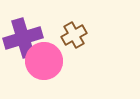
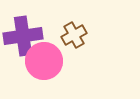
purple cross: moved 2 px up; rotated 9 degrees clockwise
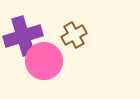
purple cross: rotated 9 degrees counterclockwise
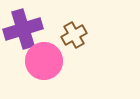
purple cross: moved 7 px up
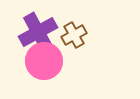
purple cross: moved 15 px right, 3 px down; rotated 12 degrees counterclockwise
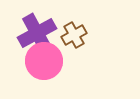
purple cross: moved 1 px left, 1 px down
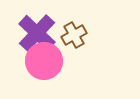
purple cross: rotated 18 degrees counterclockwise
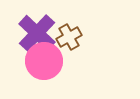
brown cross: moved 5 px left, 2 px down
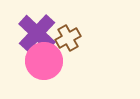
brown cross: moved 1 px left, 1 px down
